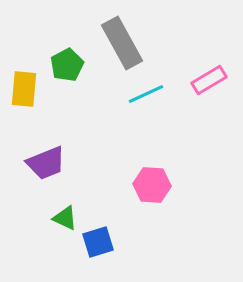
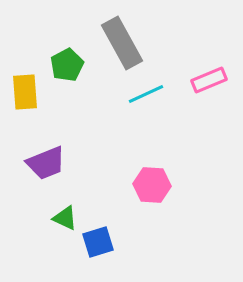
pink rectangle: rotated 8 degrees clockwise
yellow rectangle: moved 1 px right, 3 px down; rotated 9 degrees counterclockwise
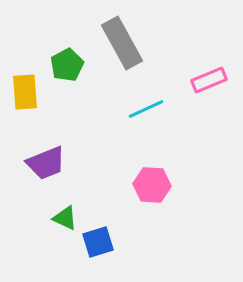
cyan line: moved 15 px down
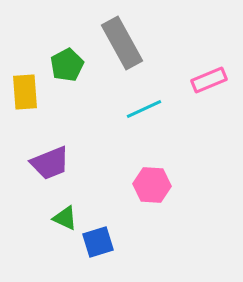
cyan line: moved 2 px left
purple trapezoid: moved 4 px right
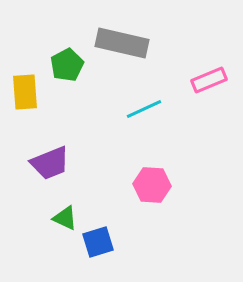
gray rectangle: rotated 48 degrees counterclockwise
